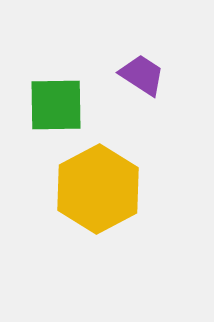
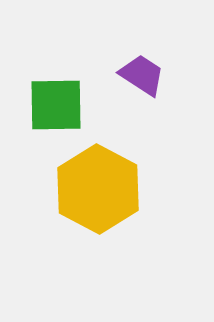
yellow hexagon: rotated 4 degrees counterclockwise
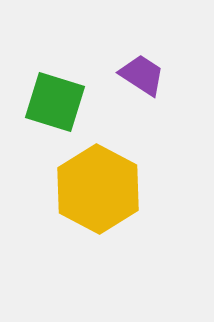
green square: moved 1 px left, 3 px up; rotated 18 degrees clockwise
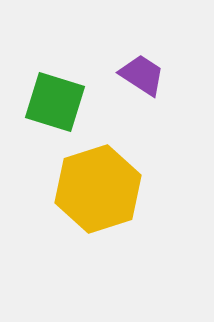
yellow hexagon: rotated 14 degrees clockwise
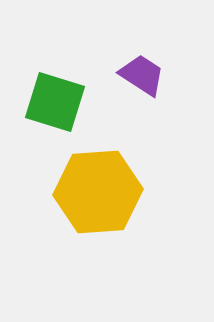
yellow hexagon: moved 3 px down; rotated 14 degrees clockwise
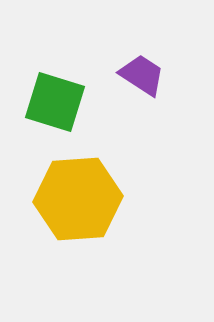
yellow hexagon: moved 20 px left, 7 px down
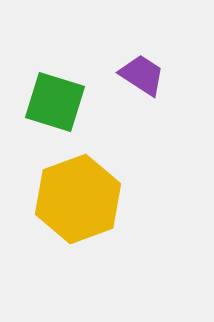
yellow hexagon: rotated 16 degrees counterclockwise
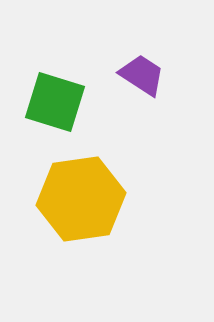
yellow hexagon: moved 3 px right; rotated 12 degrees clockwise
